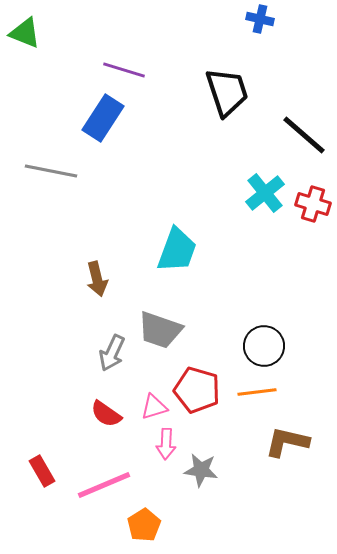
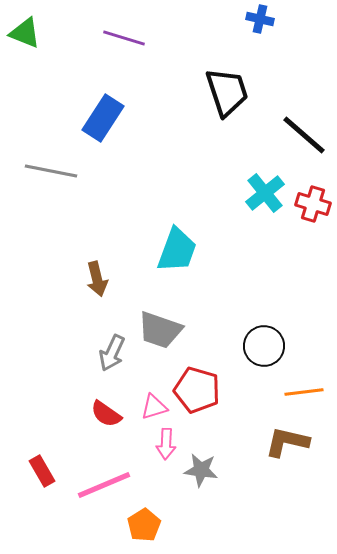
purple line: moved 32 px up
orange line: moved 47 px right
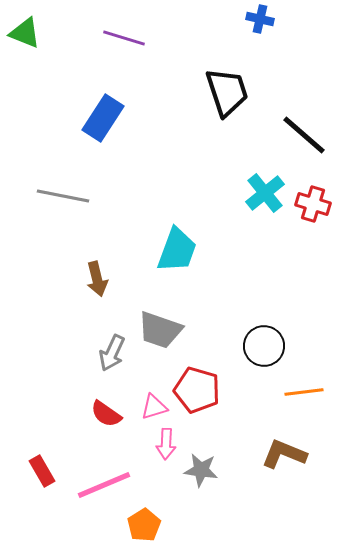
gray line: moved 12 px right, 25 px down
brown L-shape: moved 3 px left, 12 px down; rotated 9 degrees clockwise
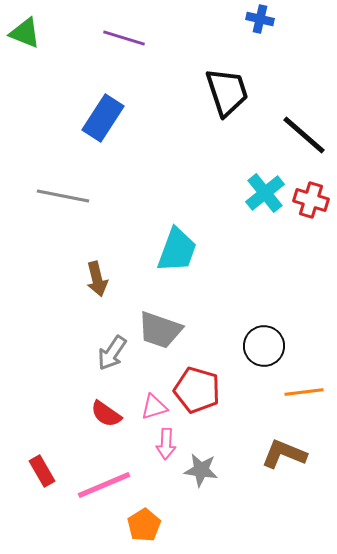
red cross: moved 2 px left, 4 px up
gray arrow: rotated 9 degrees clockwise
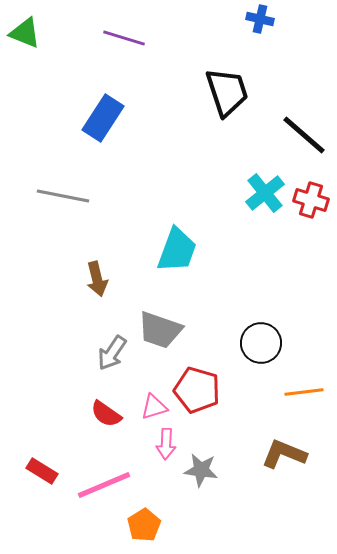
black circle: moved 3 px left, 3 px up
red rectangle: rotated 28 degrees counterclockwise
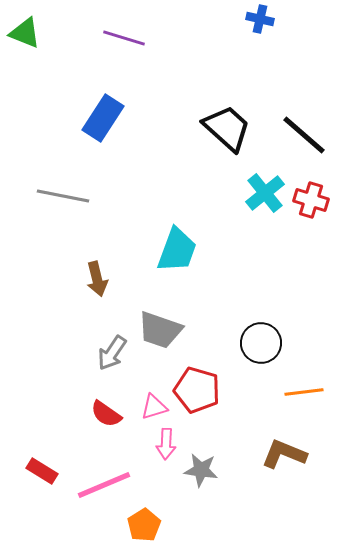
black trapezoid: moved 36 px down; rotated 30 degrees counterclockwise
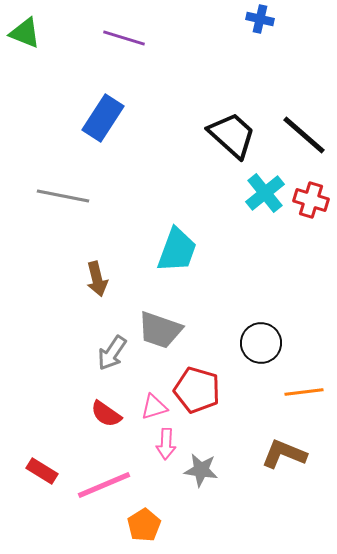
black trapezoid: moved 5 px right, 7 px down
